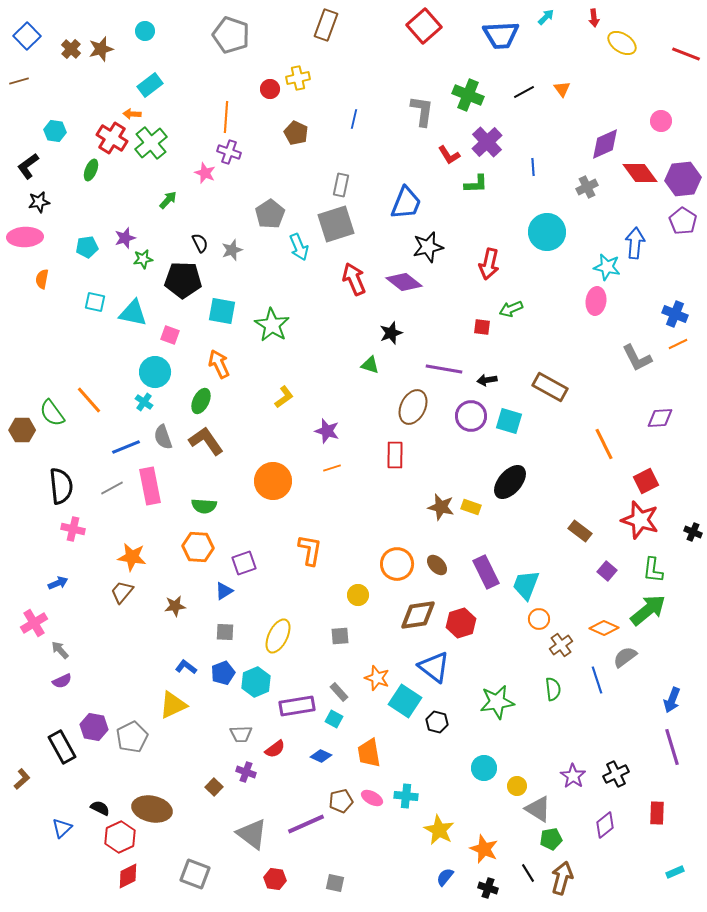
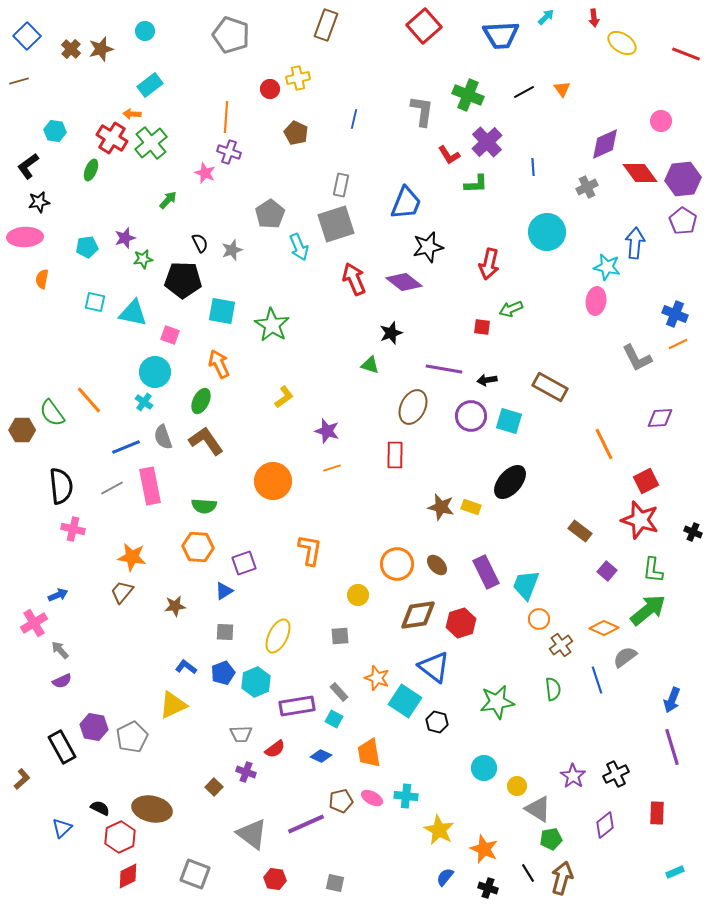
blue arrow at (58, 583): moved 12 px down
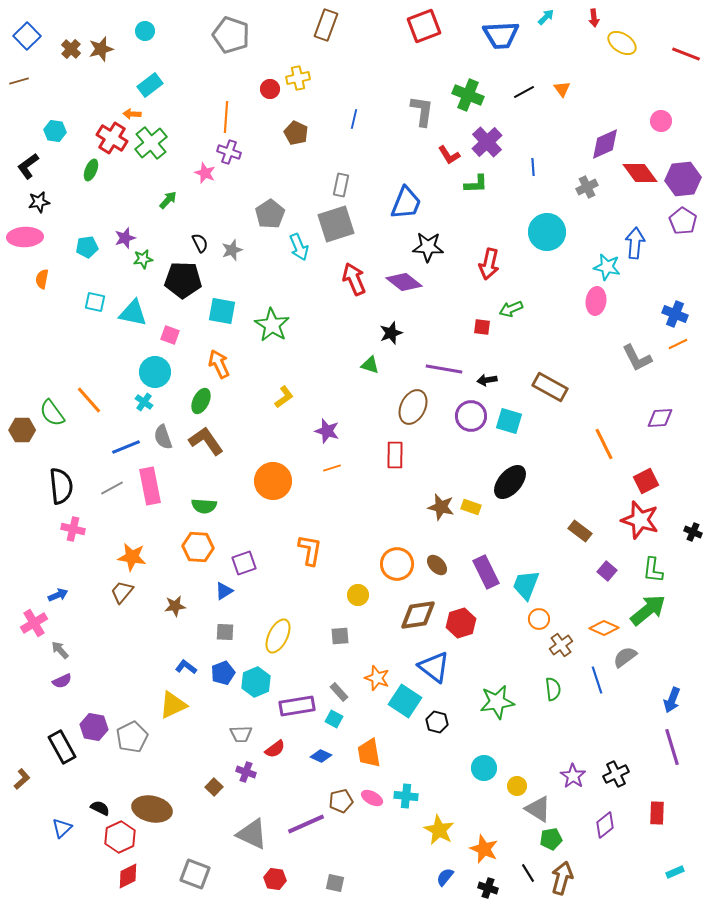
red square at (424, 26): rotated 20 degrees clockwise
black star at (428, 247): rotated 16 degrees clockwise
gray triangle at (252, 834): rotated 12 degrees counterclockwise
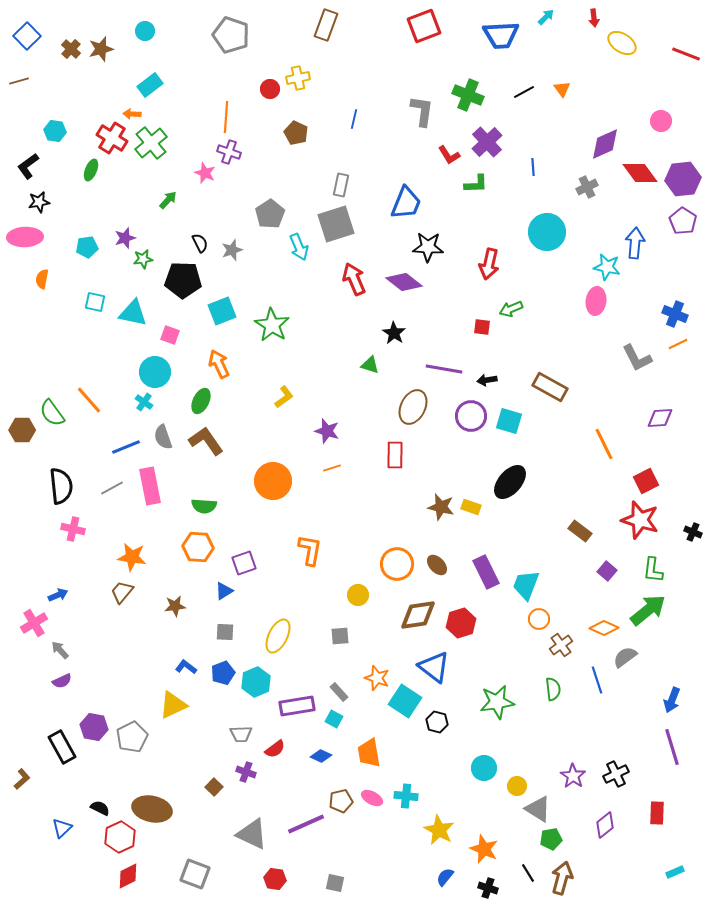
cyan square at (222, 311): rotated 32 degrees counterclockwise
black star at (391, 333): moved 3 px right; rotated 20 degrees counterclockwise
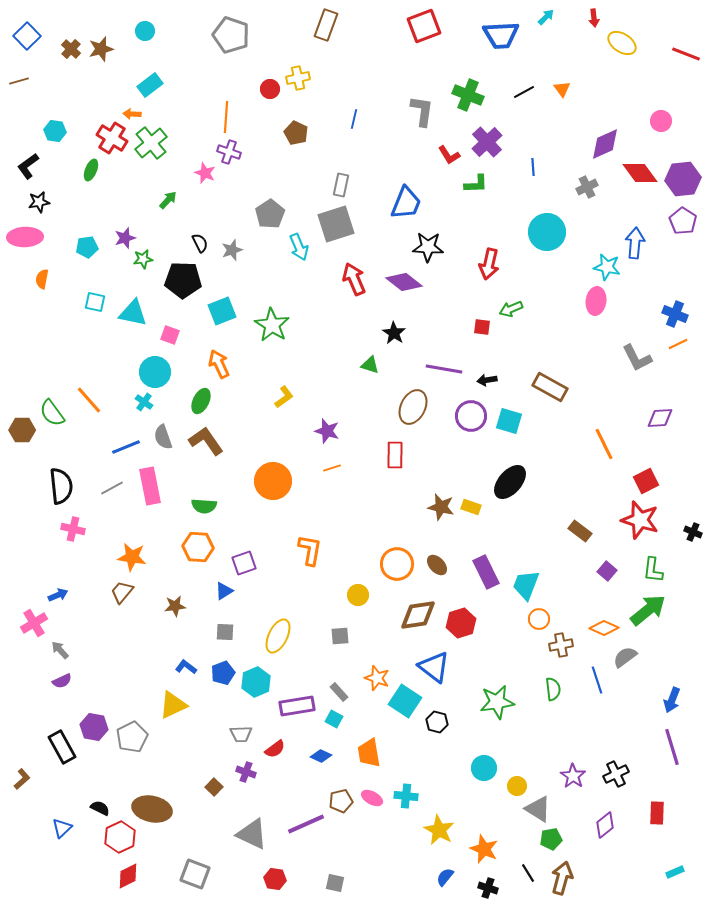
brown cross at (561, 645): rotated 25 degrees clockwise
